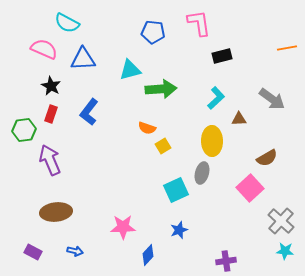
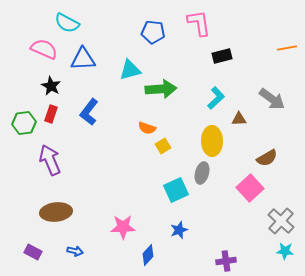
green hexagon: moved 7 px up
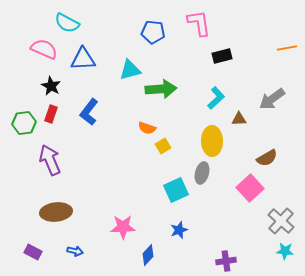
gray arrow: rotated 108 degrees clockwise
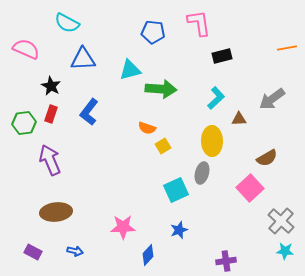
pink semicircle: moved 18 px left
green arrow: rotated 8 degrees clockwise
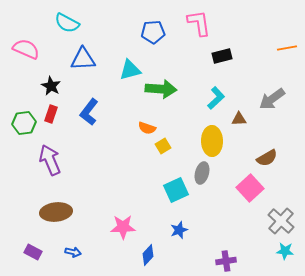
blue pentagon: rotated 10 degrees counterclockwise
blue arrow: moved 2 px left, 1 px down
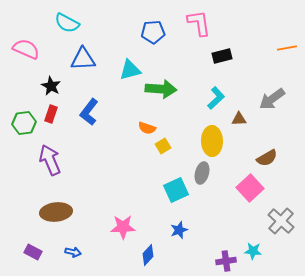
cyan star: moved 32 px left
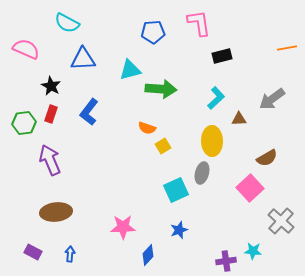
blue arrow: moved 3 px left, 2 px down; rotated 98 degrees counterclockwise
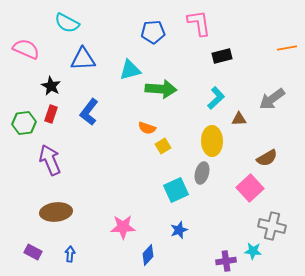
gray cross: moved 9 px left, 5 px down; rotated 28 degrees counterclockwise
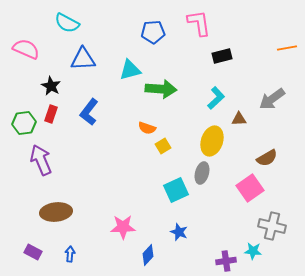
yellow ellipse: rotated 20 degrees clockwise
purple arrow: moved 9 px left
pink square: rotated 8 degrees clockwise
blue star: moved 2 px down; rotated 30 degrees counterclockwise
